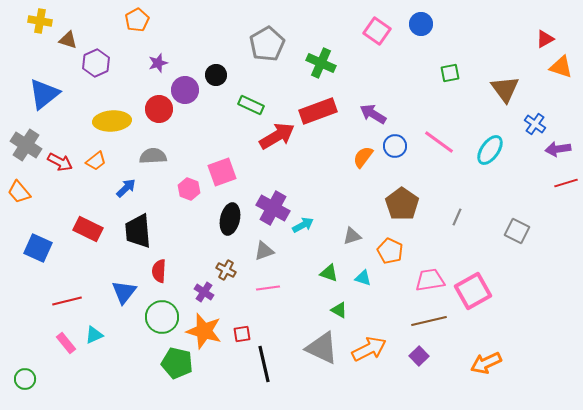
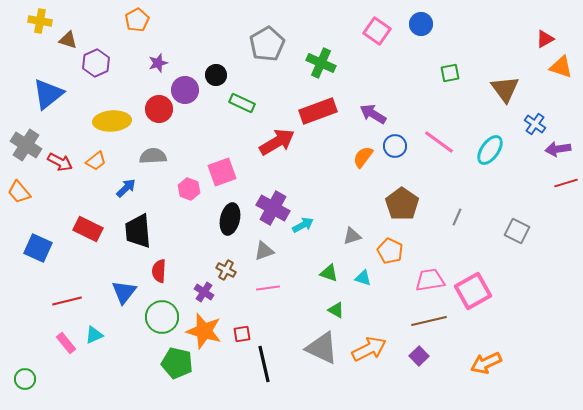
blue triangle at (44, 94): moved 4 px right
green rectangle at (251, 105): moved 9 px left, 2 px up
red arrow at (277, 136): moved 6 px down
green triangle at (339, 310): moved 3 px left
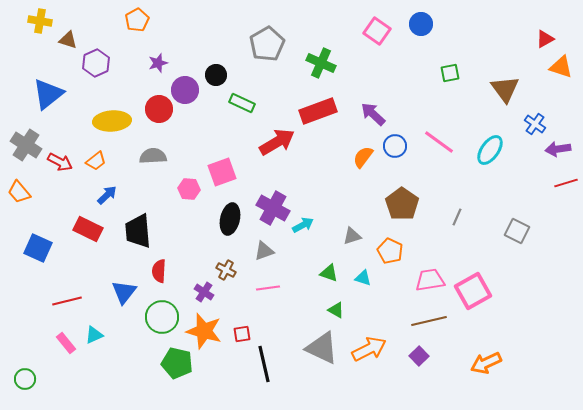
purple arrow at (373, 114): rotated 12 degrees clockwise
blue arrow at (126, 188): moved 19 px left, 7 px down
pink hexagon at (189, 189): rotated 15 degrees counterclockwise
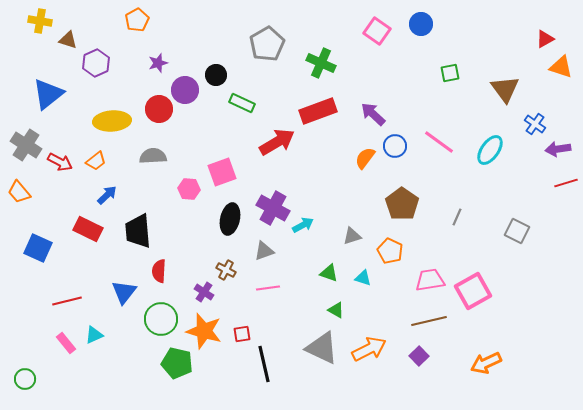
orange semicircle at (363, 157): moved 2 px right, 1 px down
green circle at (162, 317): moved 1 px left, 2 px down
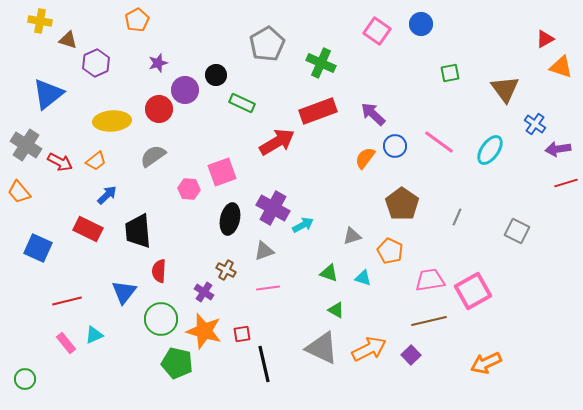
gray semicircle at (153, 156): rotated 32 degrees counterclockwise
purple square at (419, 356): moved 8 px left, 1 px up
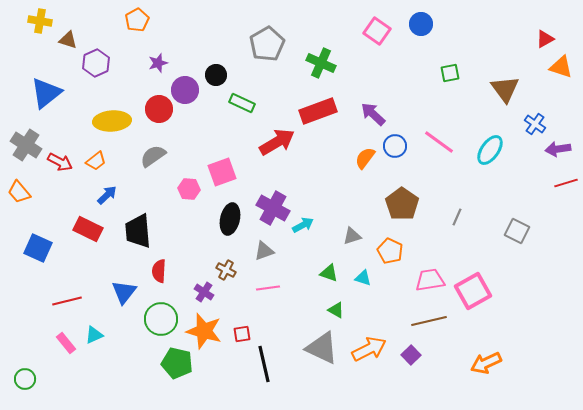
blue triangle at (48, 94): moved 2 px left, 1 px up
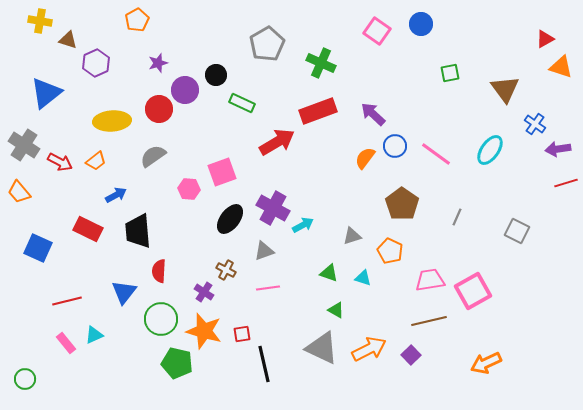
pink line at (439, 142): moved 3 px left, 12 px down
gray cross at (26, 145): moved 2 px left
blue arrow at (107, 195): moved 9 px right; rotated 15 degrees clockwise
black ellipse at (230, 219): rotated 24 degrees clockwise
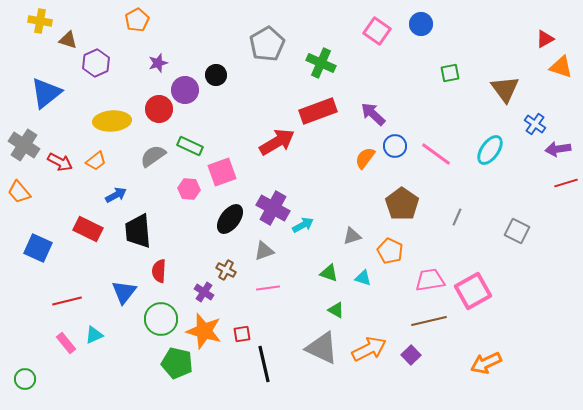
green rectangle at (242, 103): moved 52 px left, 43 px down
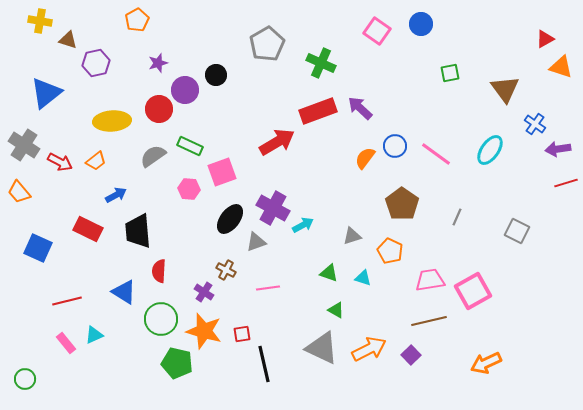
purple hexagon at (96, 63): rotated 12 degrees clockwise
purple arrow at (373, 114): moved 13 px left, 6 px up
gray triangle at (264, 251): moved 8 px left, 9 px up
blue triangle at (124, 292): rotated 36 degrees counterclockwise
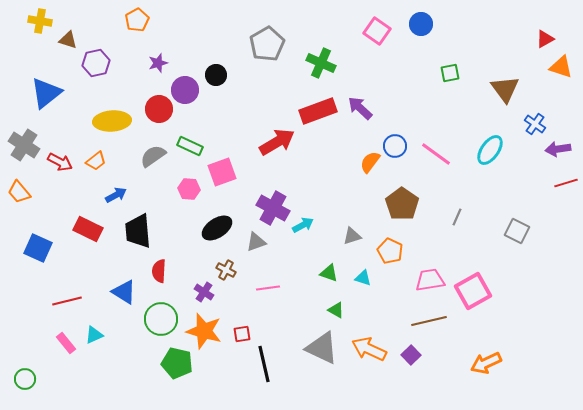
orange semicircle at (365, 158): moved 5 px right, 4 px down
black ellipse at (230, 219): moved 13 px left, 9 px down; rotated 20 degrees clockwise
orange arrow at (369, 349): rotated 128 degrees counterclockwise
